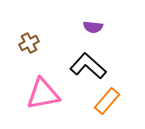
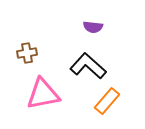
brown cross: moved 2 px left, 10 px down; rotated 18 degrees clockwise
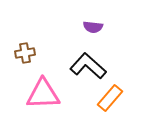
brown cross: moved 2 px left
pink triangle: rotated 9 degrees clockwise
orange rectangle: moved 3 px right, 3 px up
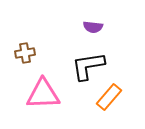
black L-shape: rotated 51 degrees counterclockwise
orange rectangle: moved 1 px left, 1 px up
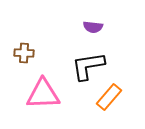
brown cross: moved 1 px left; rotated 12 degrees clockwise
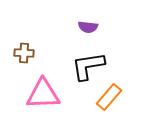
purple semicircle: moved 5 px left
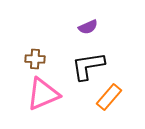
purple semicircle: rotated 30 degrees counterclockwise
brown cross: moved 11 px right, 6 px down
pink triangle: rotated 21 degrees counterclockwise
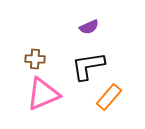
purple semicircle: moved 1 px right
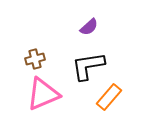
purple semicircle: rotated 18 degrees counterclockwise
brown cross: rotated 18 degrees counterclockwise
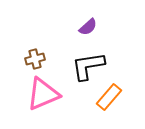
purple semicircle: moved 1 px left
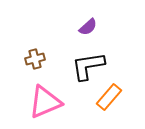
pink triangle: moved 2 px right, 8 px down
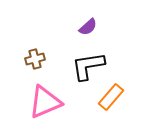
orange rectangle: moved 2 px right
